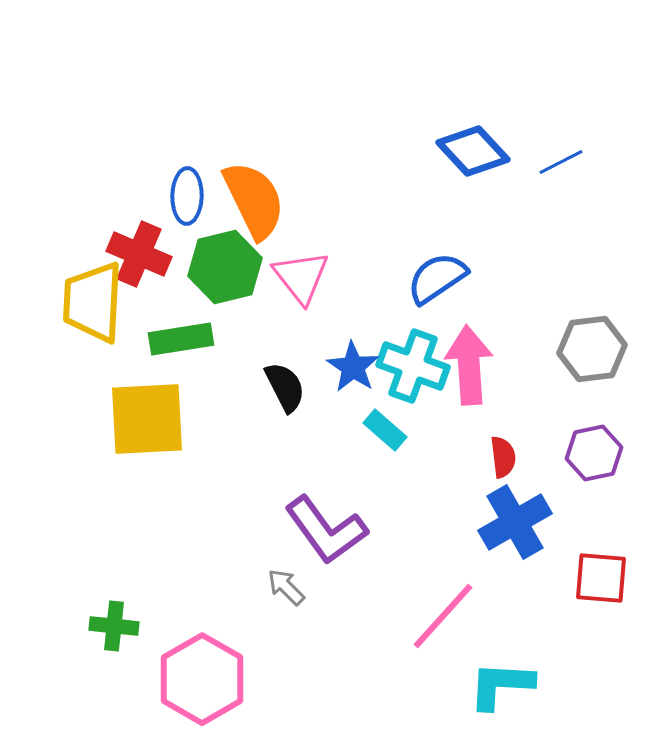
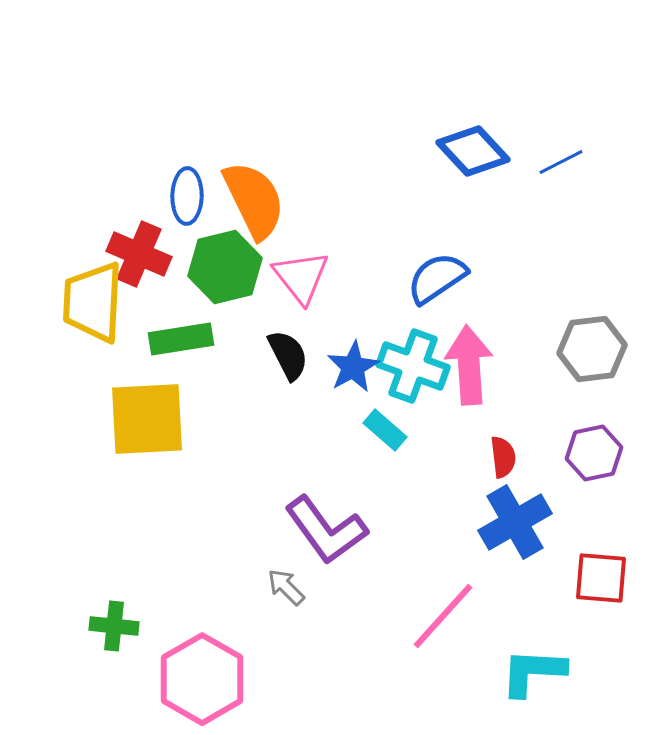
blue star: rotated 10 degrees clockwise
black semicircle: moved 3 px right, 32 px up
cyan L-shape: moved 32 px right, 13 px up
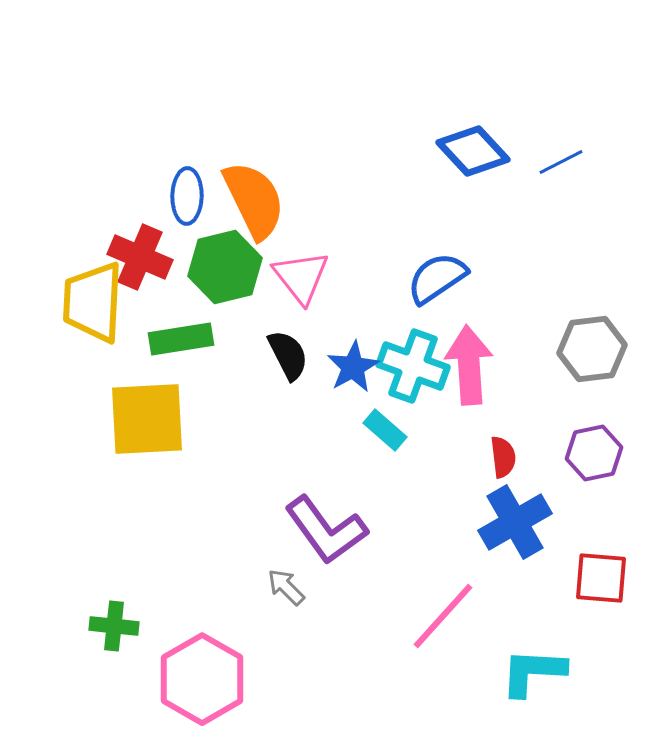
red cross: moved 1 px right, 3 px down
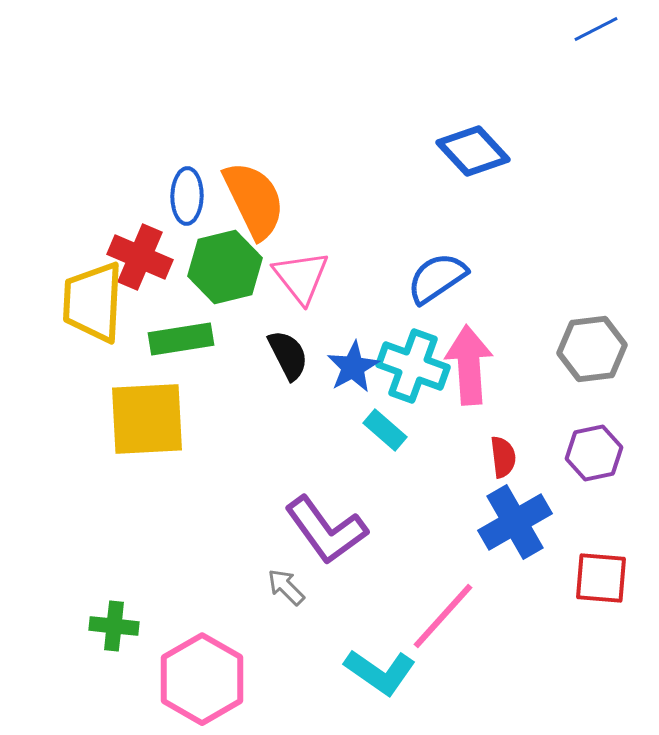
blue line: moved 35 px right, 133 px up
cyan L-shape: moved 153 px left; rotated 148 degrees counterclockwise
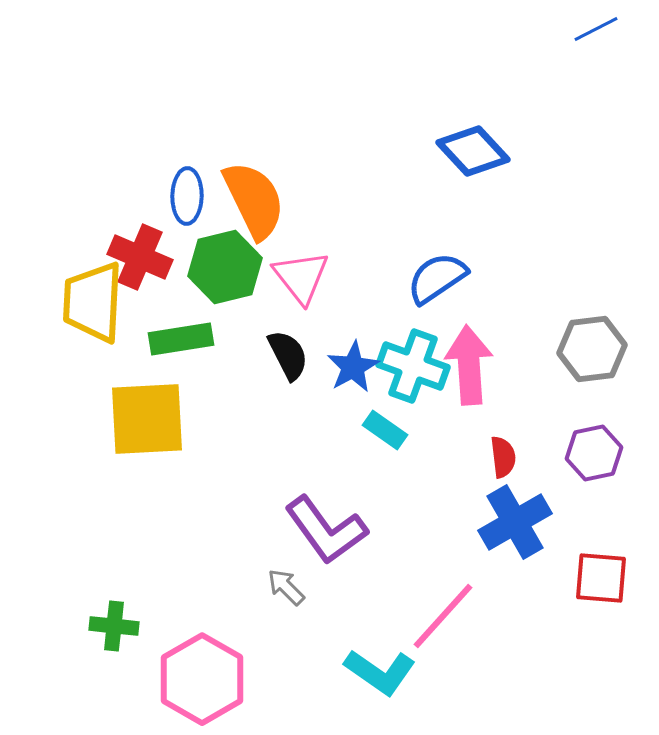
cyan rectangle: rotated 6 degrees counterclockwise
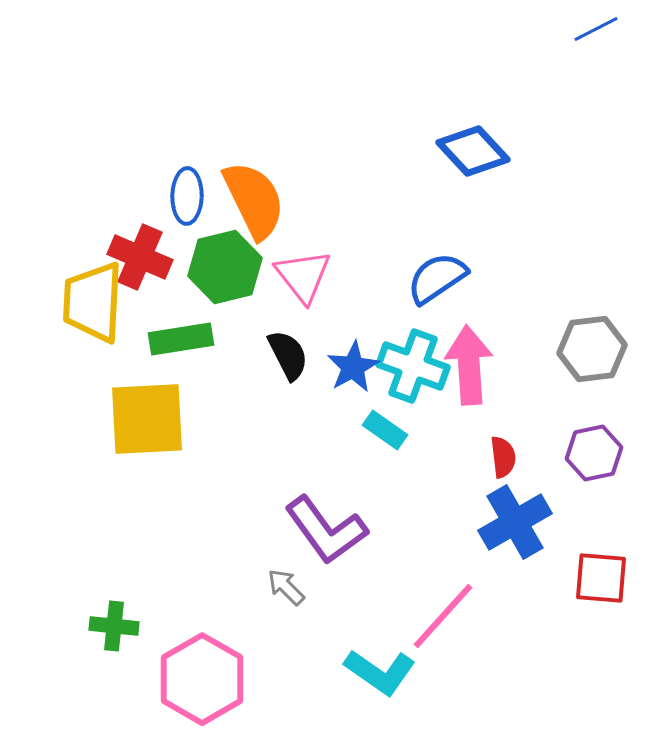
pink triangle: moved 2 px right, 1 px up
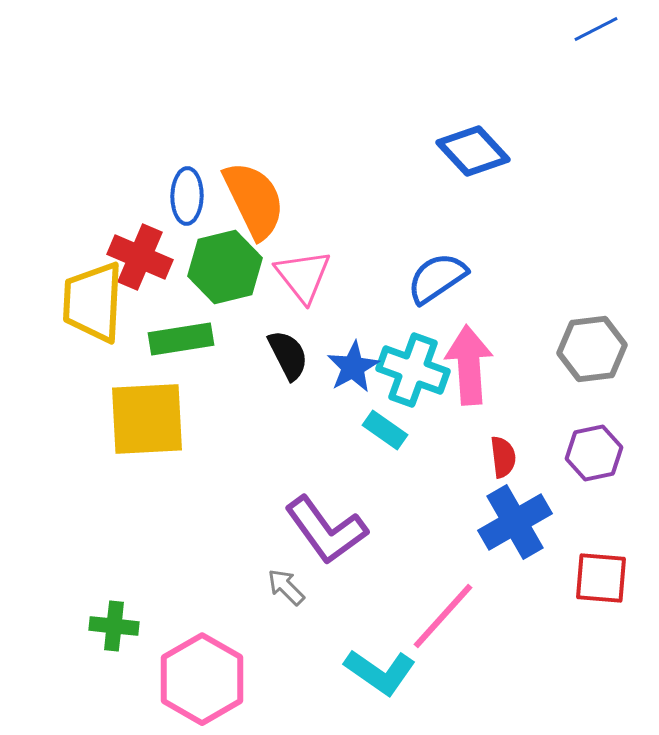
cyan cross: moved 4 px down
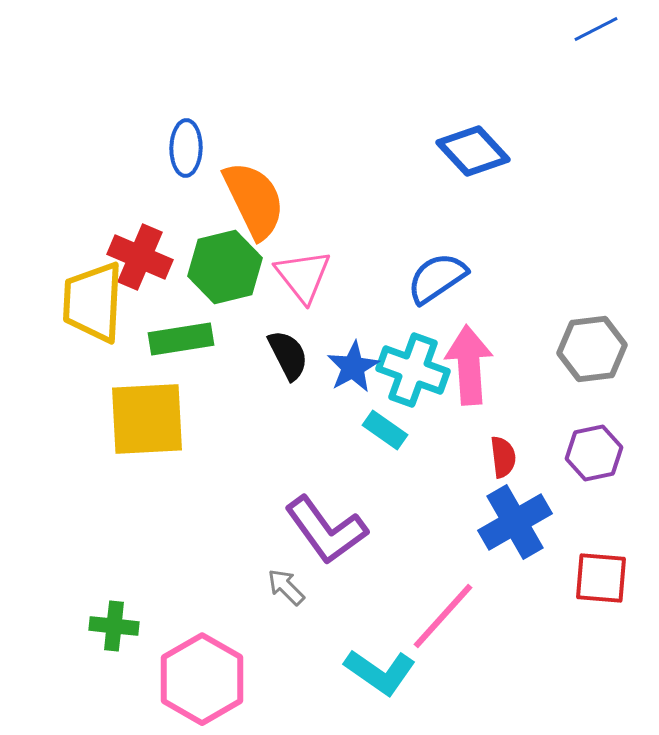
blue ellipse: moved 1 px left, 48 px up
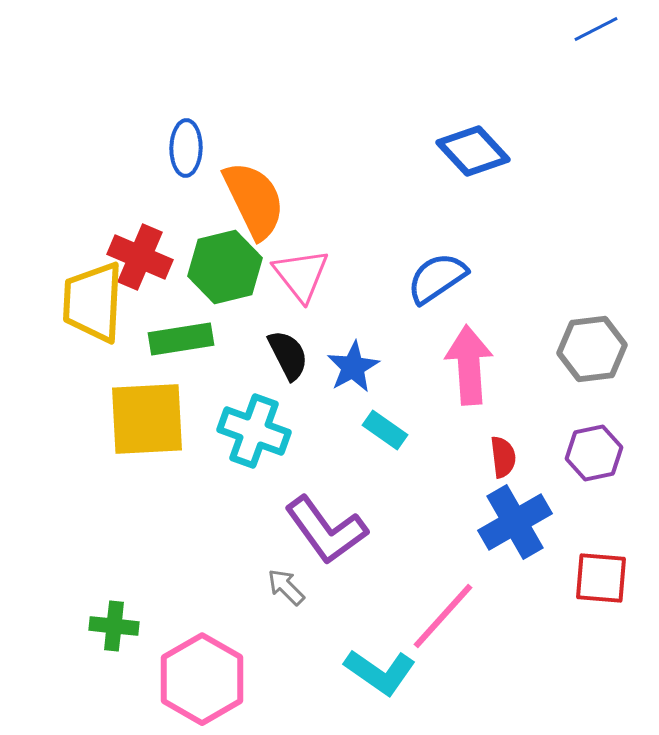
pink triangle: moved 2 px left, 1 px up
cyan cross: moved 159 px left, 61 px down
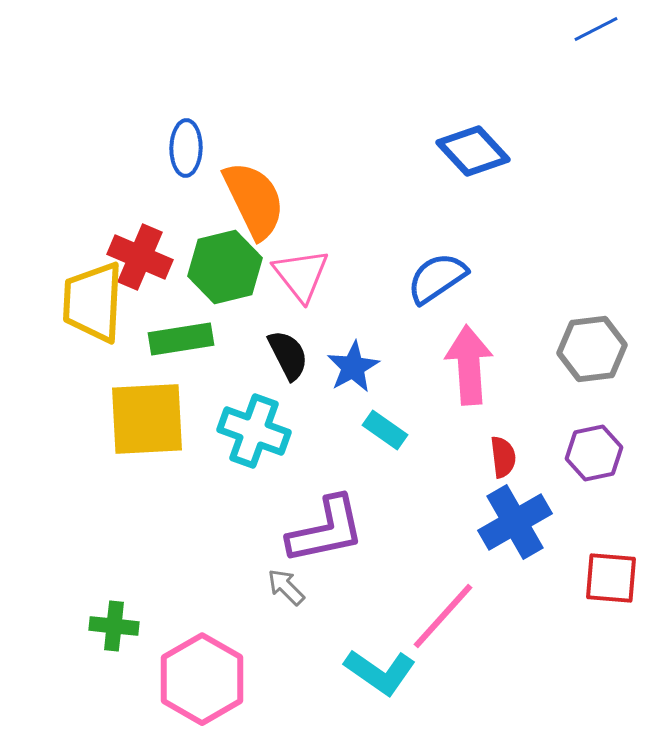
purple L-shape: rotated 66 degrees counterclockwise
red square: moved 10 px right
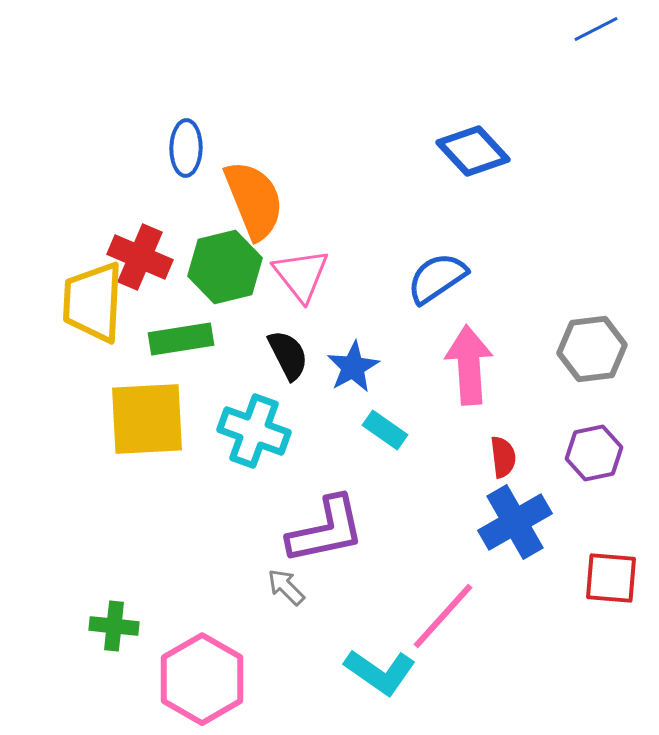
orange semicircle: rotated 4 degrees clockwise
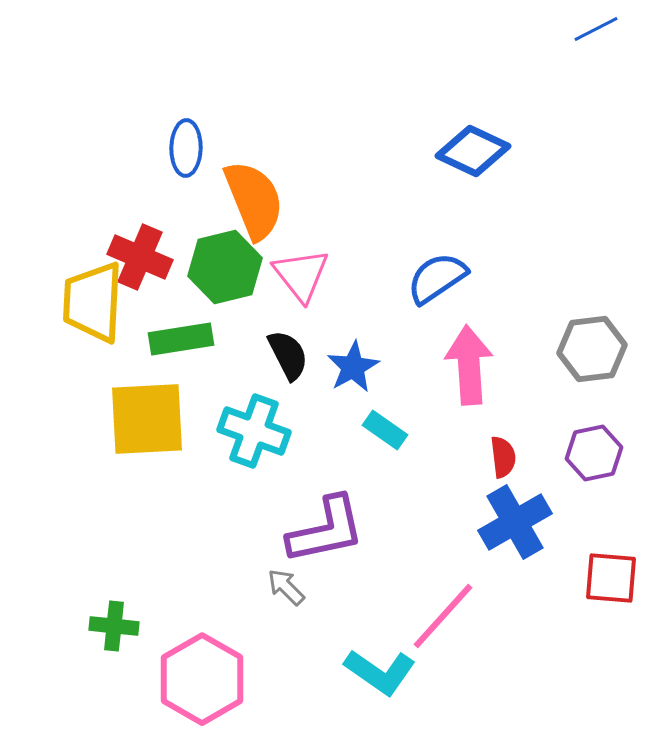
blue diamond: rotated 22 degrees counterclockwise
